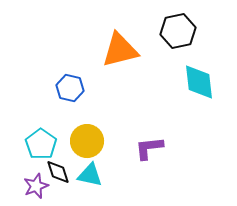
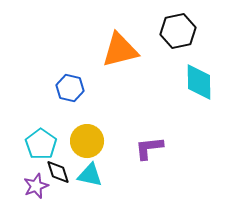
cyan diamond: rotated 6 degrees clockwise
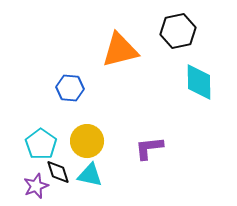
blue hexagon: rotated 8 degrees counterclockwise
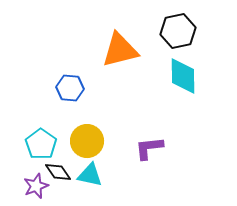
cyan diamond: moved 16 px left, 6 px up
black diamond: rotated 16 degrees counterclockwise
